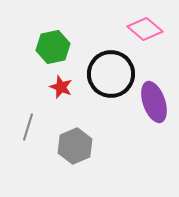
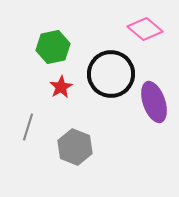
red star: rotated 20 degrees clockwise
gray hexagon: moved 1 px down; rotated 16 degrees counterclockwise
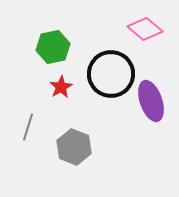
purple ellipse: moved 3 px left, 1 px up
gray hexagon: moved 1 px left
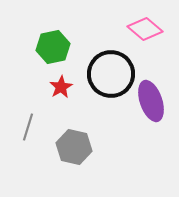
gray hexagon: rotated 8 degrees counterclockwise
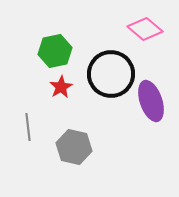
green hexagon: moved 2 px right, 4 px down
gray line: rotated 24 degrees counterclockwise
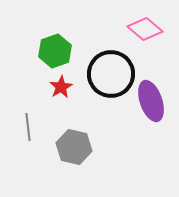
green hexagon: rotated 8 degrees counterclockwise
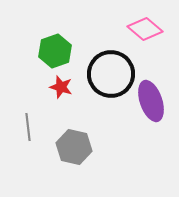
red star: rotated 25 degrees counterclockwise
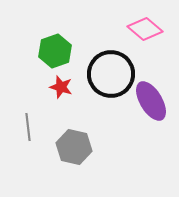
purple ellipse: rotated 12 degrees counterclockwise
